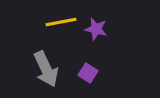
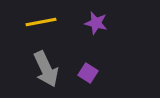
yellow line: moved 20 px left
purple star: moved 6 px up
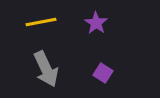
purple star: rotated 20 degrees clockwise
purple square: moved 15 px right
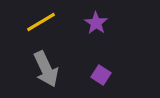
yellow line: rotated 20 degrees counterclockwise
purple square: moved 2 px left, 2 px down
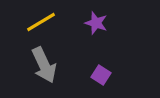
purple star: rotated 15 degrees counterclockwise
gray arrow: moved 2 px left, 4 px up
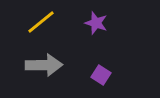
yellow line: rotated 8 degrees counterclockwise
gray arrow: rotated 66 degrees counterclockwise
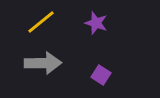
gray arrow: moved 1 px left, 2 px up
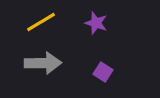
yellow line: rotated 8 degrees clockwise
purple square: moved 2 px right, 3 px up
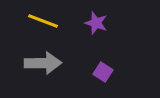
yellow line: moved 2 px right, 1 px up; rotated 52 degrees clockwise
